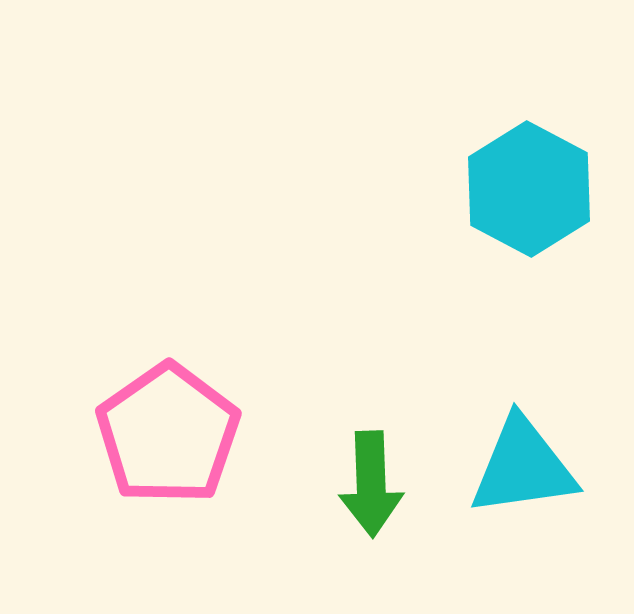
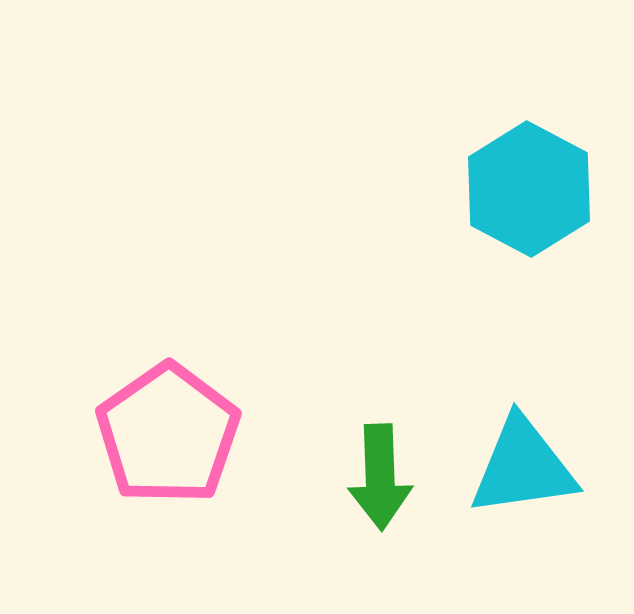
green arrow: moved 9 px right, 7 px up
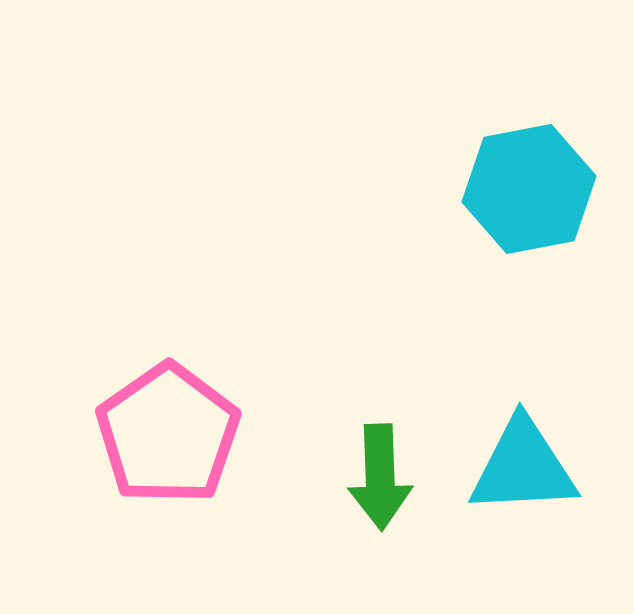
cyan hexagon: rotated 21 degrees clockwise
cyan triangle: rotated 5 degrees clockwise
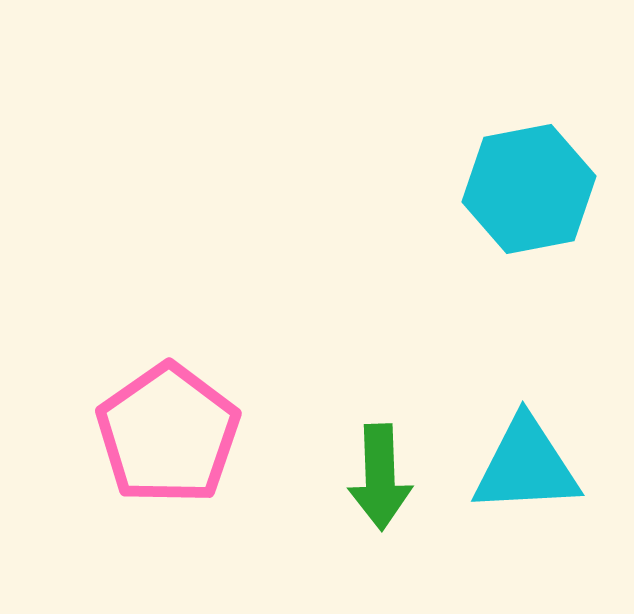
cyan triangle: moved 3 px right, 1 px up
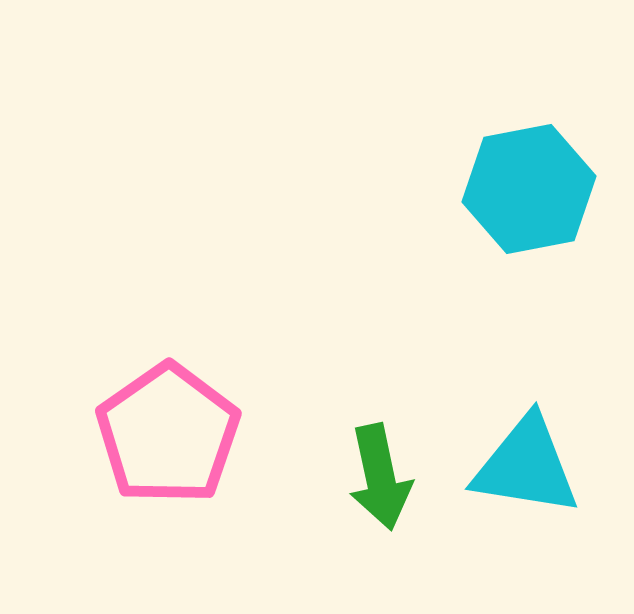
cyan triangle: rotated 12 degrees clockwise
green arrow: rotated 10 degrees counterclockwise
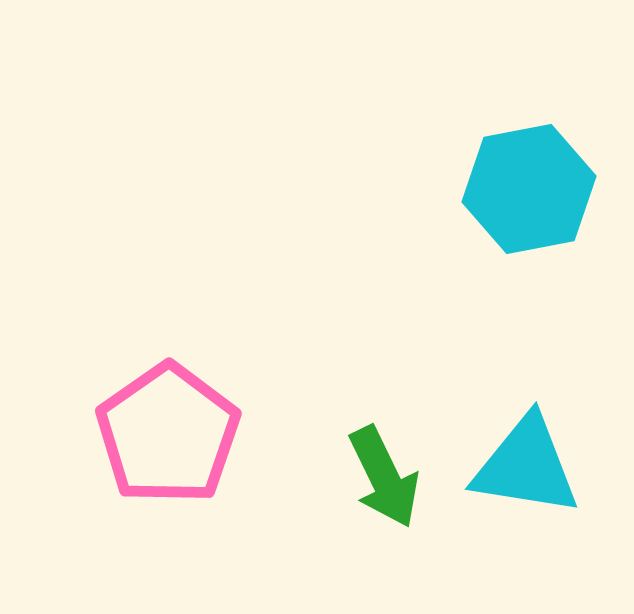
green arrow: moved 4 px right; rotated 14 degrees counterclockwise
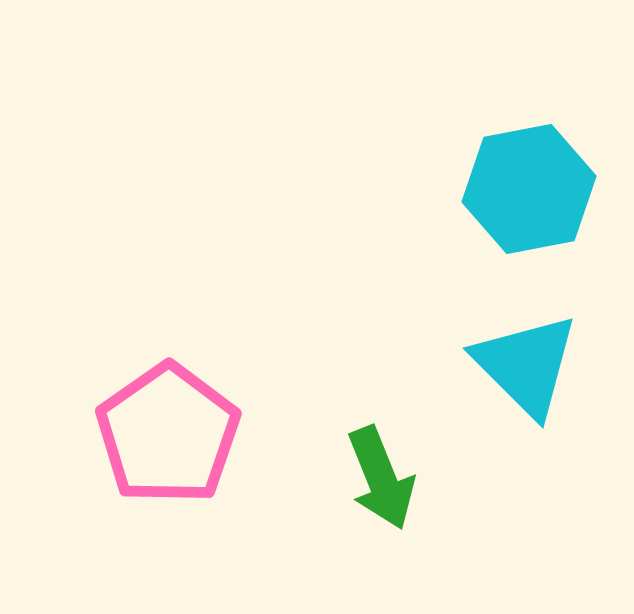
cyan triangle: moved 101 px up; rotated 36 degrees clockwise
green arrow: moved 3 px left, 1 px down; rotated 4 degrees clockwise
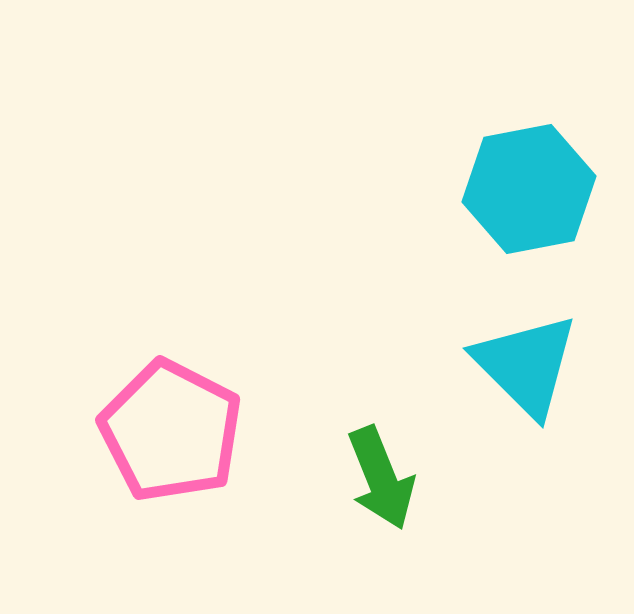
pink pentagon: moved 3 px right, 3 px up; rotated 10 degrees counterclockwise
